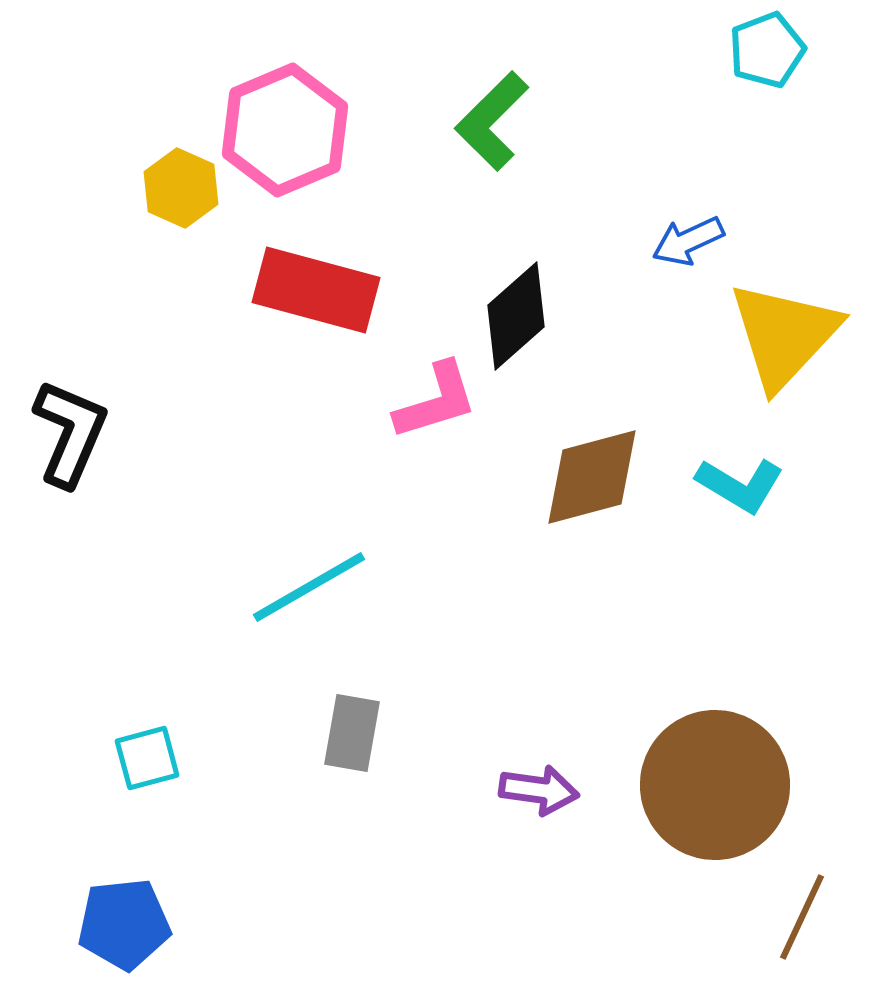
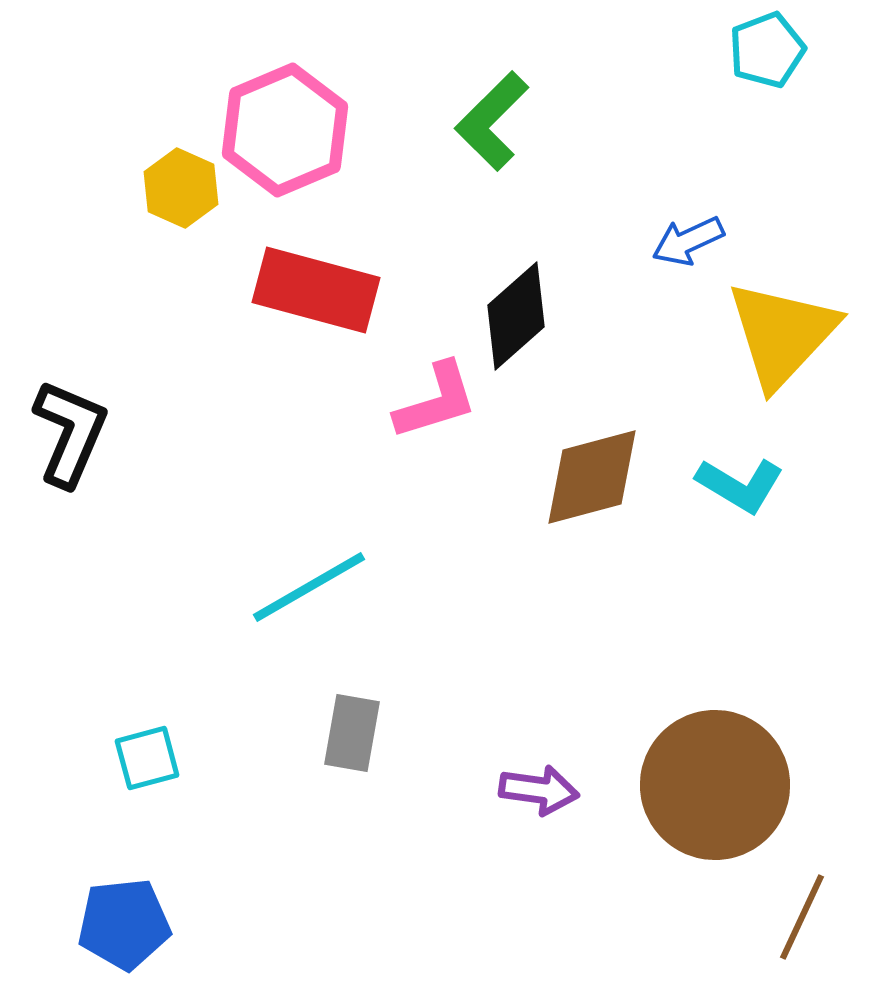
yellow triangle: moved 2 px left, 1 px up
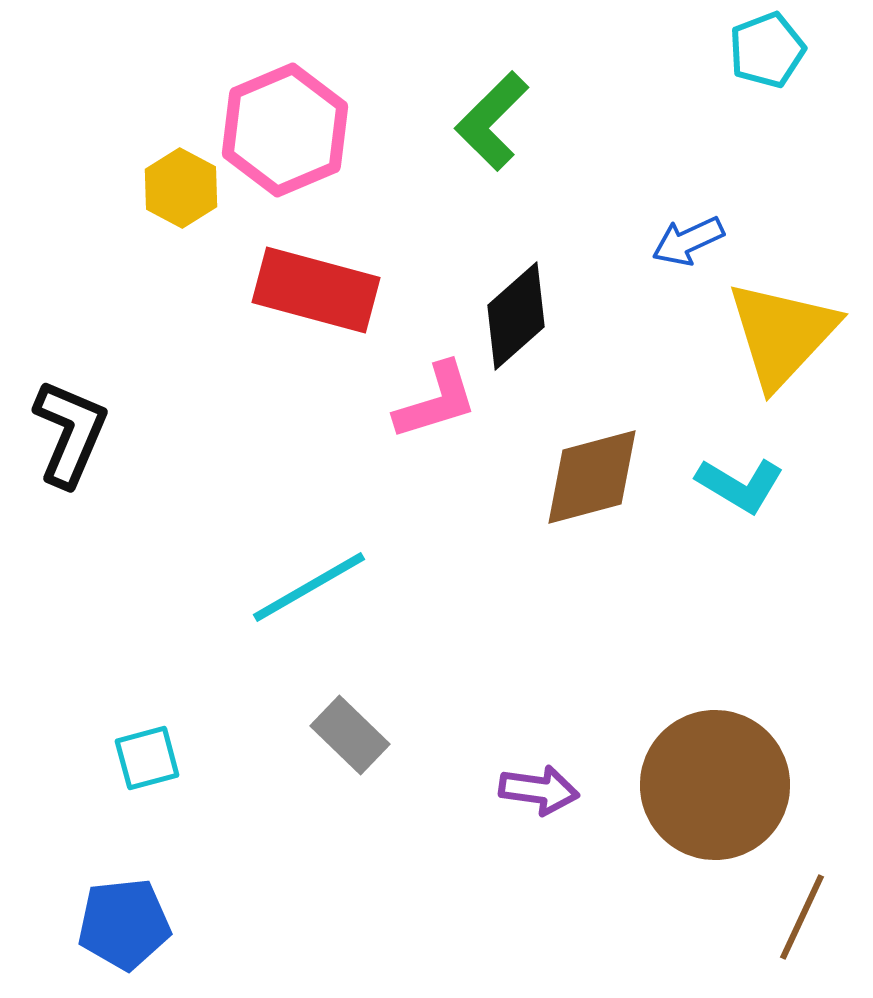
yellow hexagon: rotated 4 degrees clockwise
gray rectangle: moved 2 px left, 2 px down; rotated 56 degrees counterclockwise
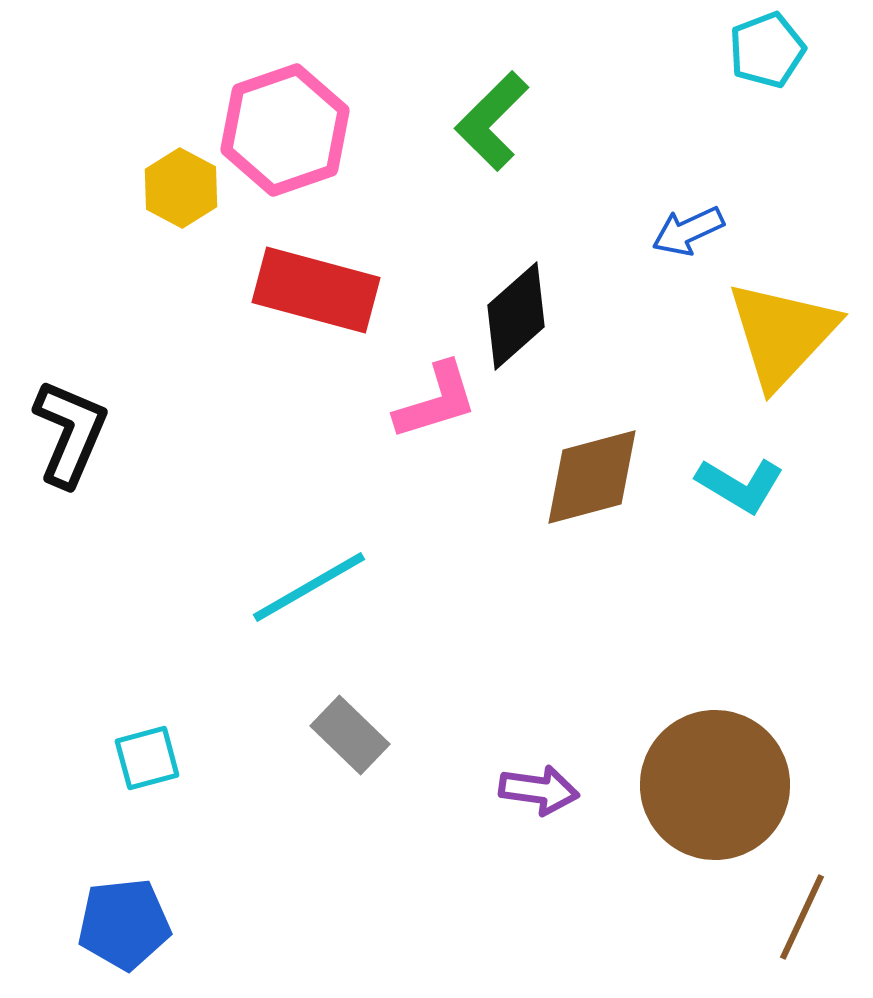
pink hexagon: rotated 4 degrees clockwise
blue arrow: moved 10 px up
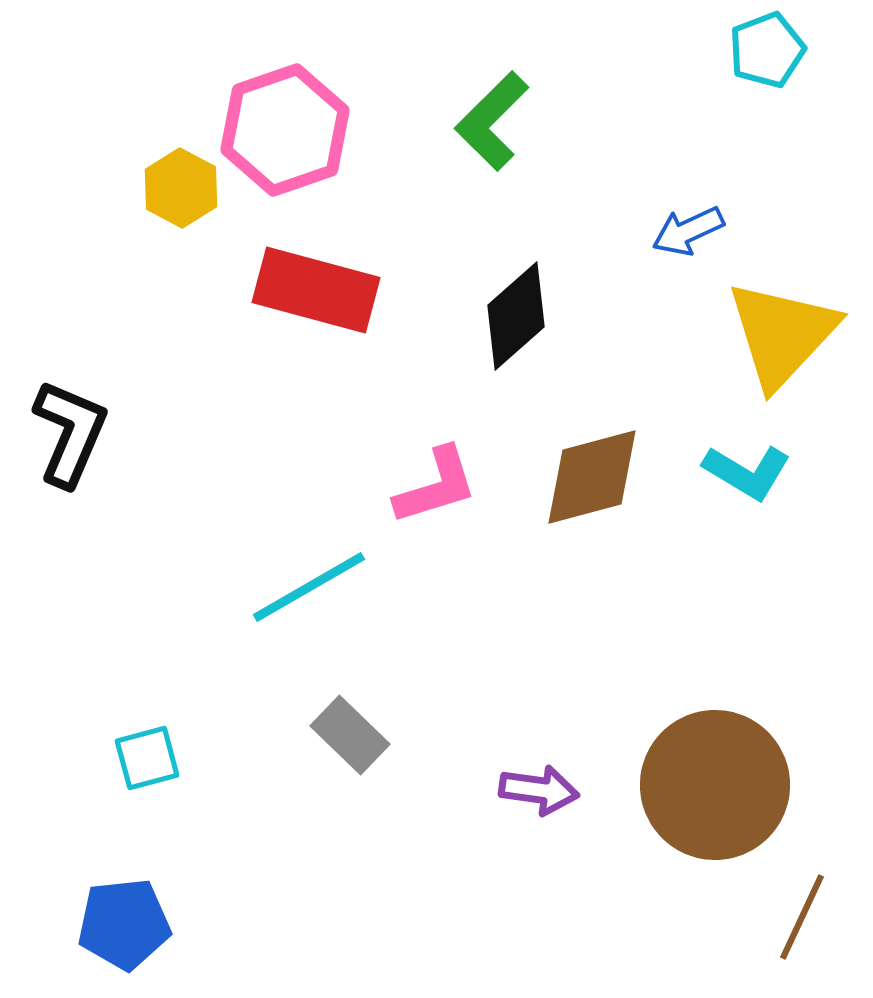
pink L-shape: moved 85 px down
cyan L-shape: moved 7 px right, 13 px up
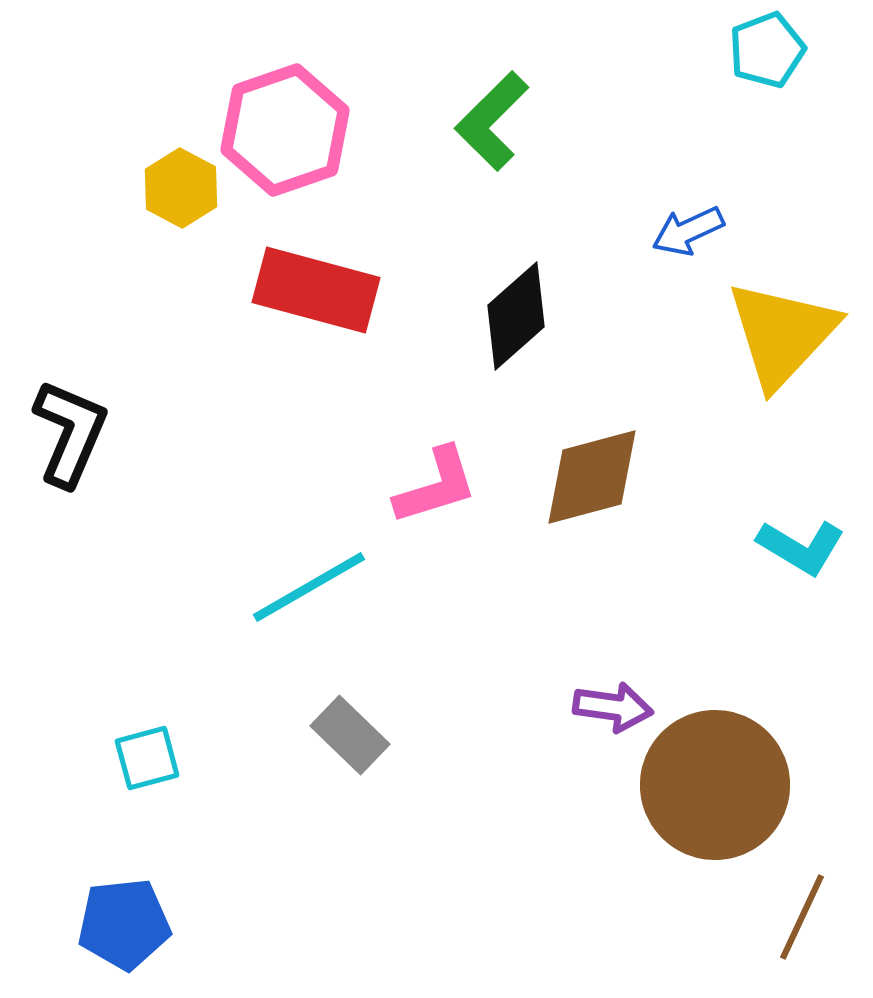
cyan L-shape: moved 54 px right, 75 px down
purple arrow: moved 74 px right, 83 px up
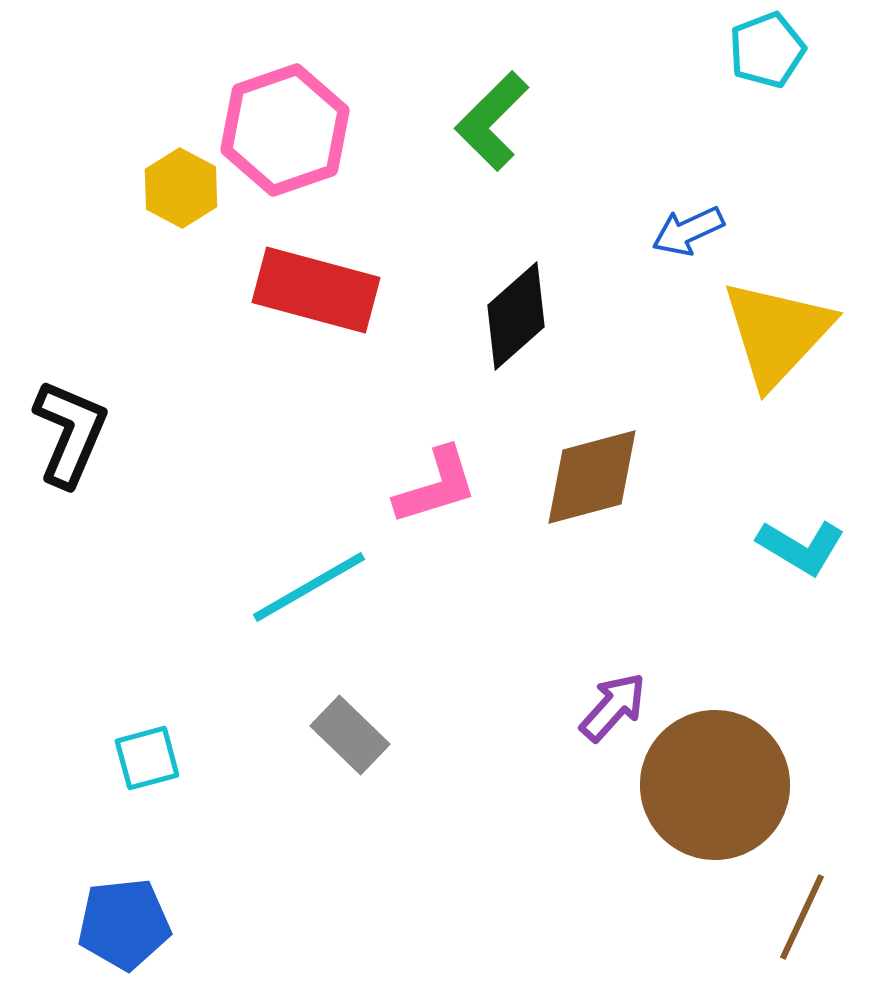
yellow triangle: moved 5 px left, 1 px up
purple arrow: rotated 56 degrees counterclockwise
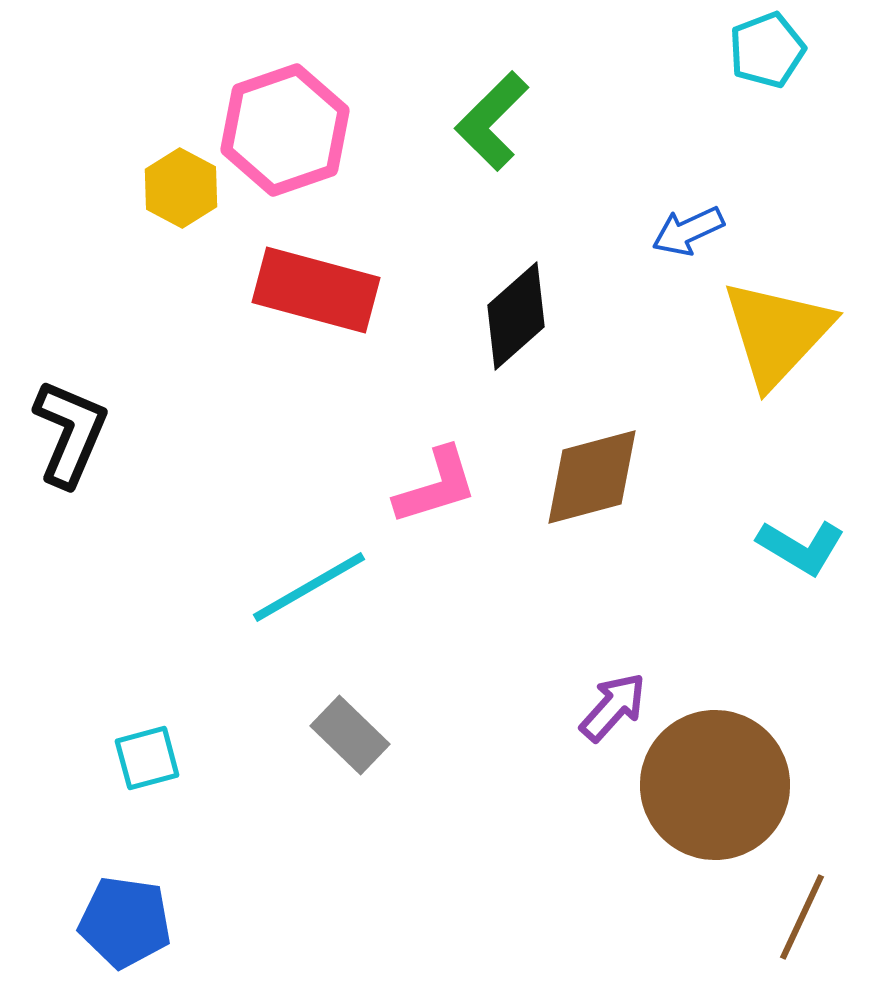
blue pentagon: moved 1 px right, 2 px up; rotated 14 degrees clockwise
